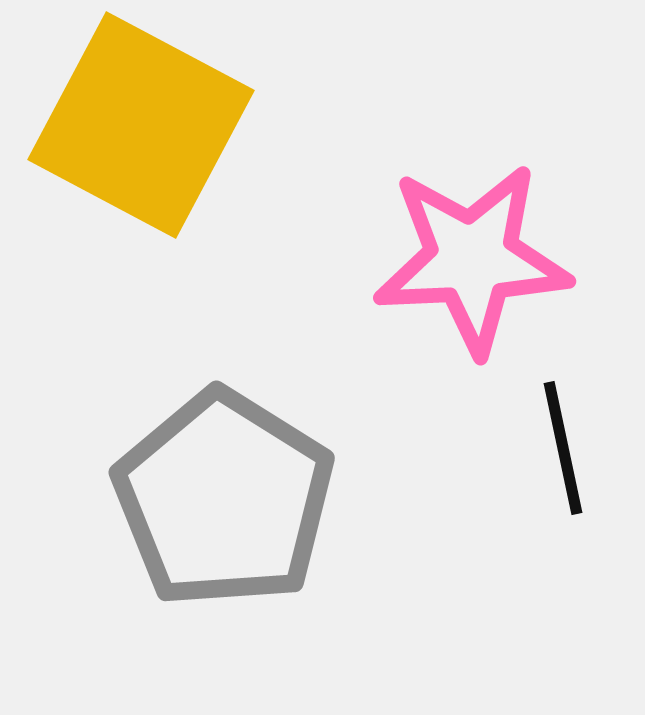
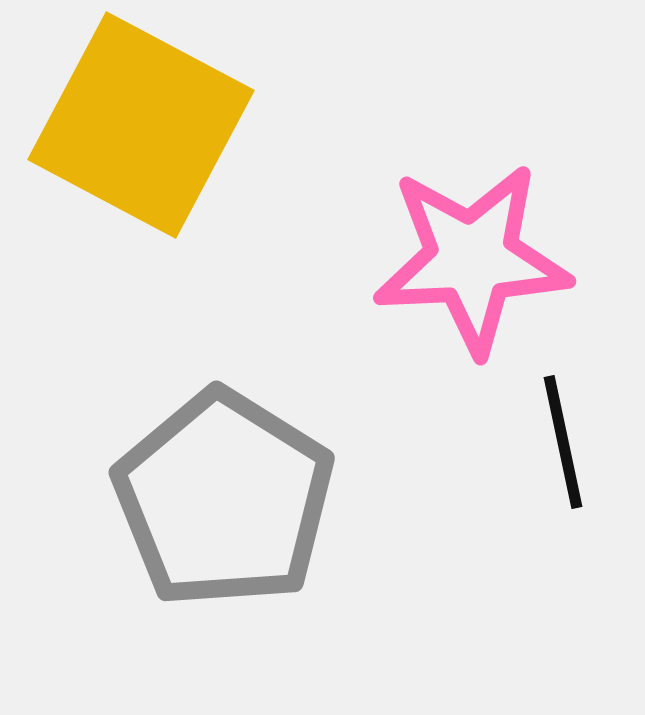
black line: moved 6 px up
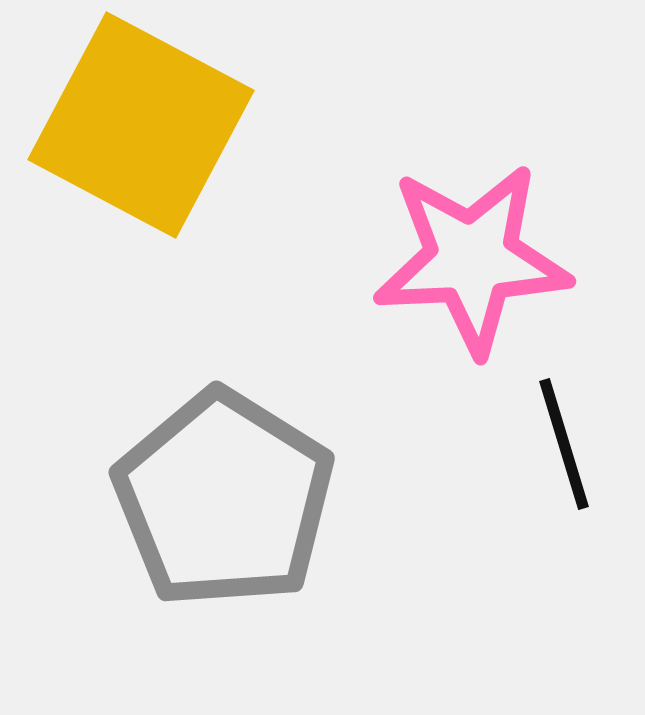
black line: moved 1 px right, 2 px down; rotated 5 degrees counterclockwise
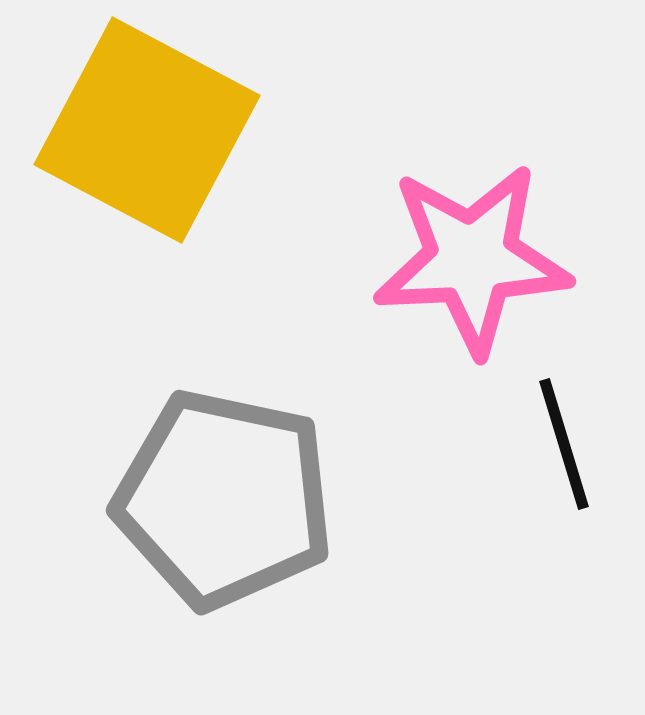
yellow square: moved 6 px right, 5 px down
gray pentagon: rotated 20 degrees counterclockwise
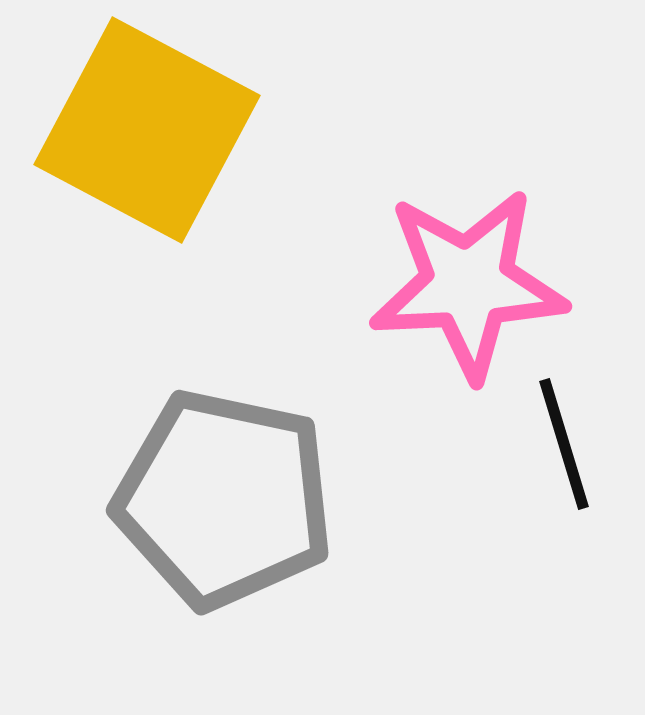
pink star: moved 4 px left, 25 px down
